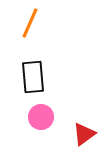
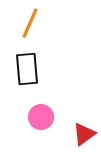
black rectangle: moved 6 px left, 8 px up
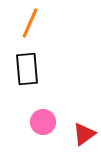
pink circle: moved 2 px right, 5 px down
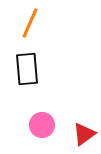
pink circle: moved 1 px left, 3 px down
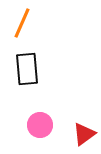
orange line: moved 8 px left
pink circle: moved 2 px left
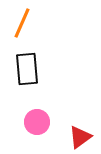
pink circle: moved 3 px left, 3 px up
red triangle: moved 4 px left, 3 px down
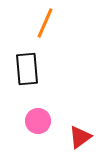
orange line: moved 23 px right
pink circle: moved 1 px right, 1 px up
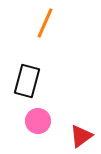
black rectangle: moved 12 px down; rotated 20 degrees clockwise
red triangle: moved 1 px right, 1 px up
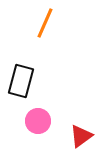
black rectangle: moved 6 px left
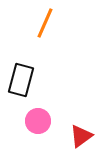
black rectangle: moved 1 px up
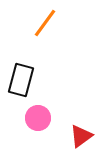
orange line: rotated 12 degrees clockwise
pink circle: moved 3 px up
